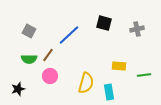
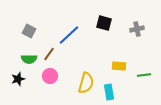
brown line: moved 1 px right, 1 px up
black star: moved 10 px up
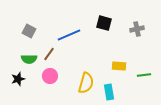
blue line: rotated 20 degrees clockwise
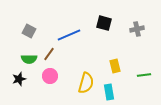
yellow rectangle: moved 4 px left; rotated 72 degrees clockwise
black star: moved 1 px right
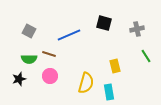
brown line: rotated 72 degrees clockwise
green line: moved 2 px right, 19 px up; rotated 64 degrees clockwise
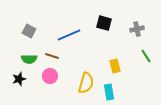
brown line: moved 3 px right, 2 px down
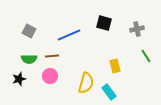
brown line: rotated 24 degrees counterclockwise
cyan rectangle: rotated 28 degrees counterclockwise
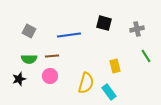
blue line: rotated 15 degrees clockwise
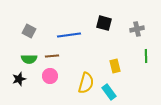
green line: rotated 32 degrees clockwise
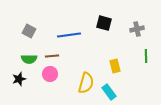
pink circle: moved 2 px up
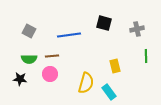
black star: moved 1 px right; rotated 24 degrees clockwise
